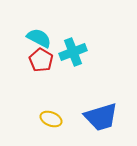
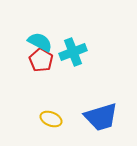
cyan semicircle: moved 1 px right, 4 px down
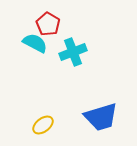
cyan semicircle: moved 5 px left, 1 px down
red pentagon: moved 7 px right, 36 px up
yellow ellipse: moved 8 px left, 6 px down; rotated 60 degrees counterclockwise
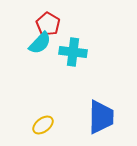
cyan semicircle: moved 5 px right; rotated 105 degrees clockwise
cyan cross: rotated 28 degrees clockwise
blue trapezoid: rotated 72 degrees counterclockwise
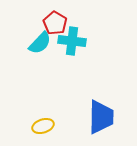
red pentagon: moved 7 px right, 1 px up
cyan cross: moved 1 px left, 11 px up
yellow ellipse: moved 1 px down; rotated 20 degrees clockwise
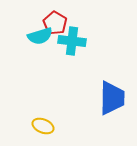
cyan semicircle: moved 7 px up; rotated 30 degrees clockwise
blue trapezoid: moved 11 px right, 19 px up
yellow ellipse: rotated 40 degrees clockwise
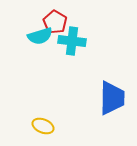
red pentagon: moved 1 px up
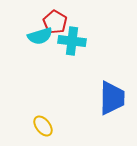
yellow ellipse: rotated 30 degrees clockwise
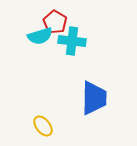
blue trapezoid: moved 18 px left
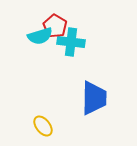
red pentagon: moved 4 px down
cyan cross: moved 1 px left, 1 px down
